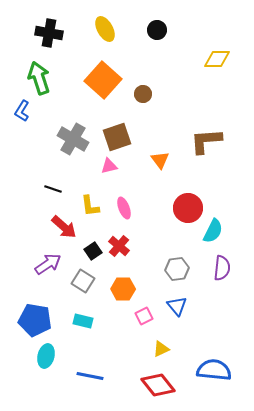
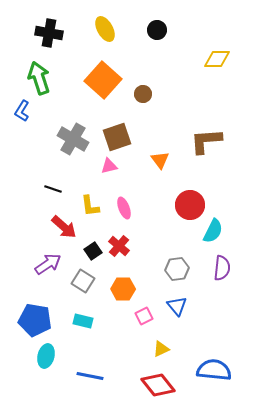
red circle: moved 2 px right, 3 px up
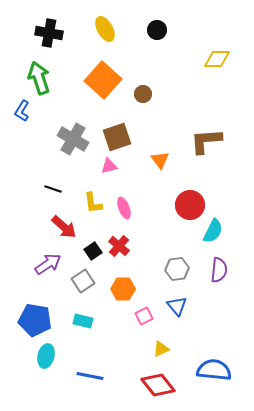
yellow L-shape: moved 3 px right, 3 px up
purple semicircle: moved 3 px left, 2 px down
gray square: rotated 25 degrees clockwise
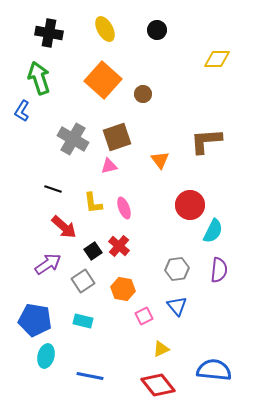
orange hexagon: rotated 10 degrees clockwise
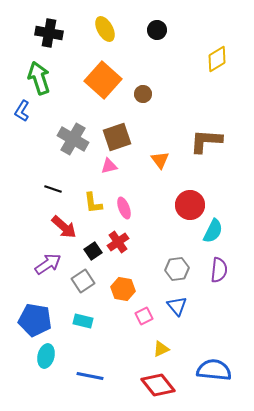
yellow diamond: rotated 32 degrees counterclockwise
brown L-shape: rotated 8 degrees clockwise
red cross: moved 1 px left, 4 px up; rotated 15 degrees clockwise
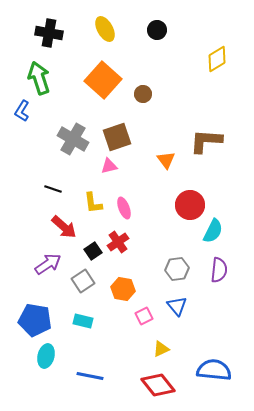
orange triangle: moved 6 px right
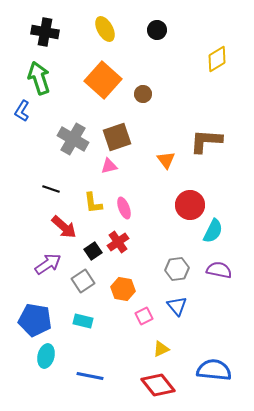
black cross: moved 4 px left, 1 px up
black line: moved 2 px left
purple semicircle: rotated 85 degrees counterclockwise
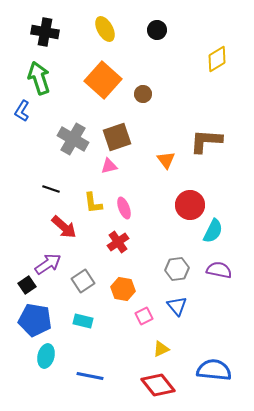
black square: moved 66 px left, 34 px down
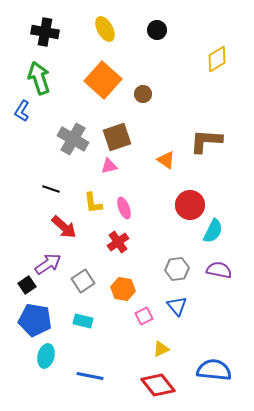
orange triangle: rotated 18 degrees counterclockwise
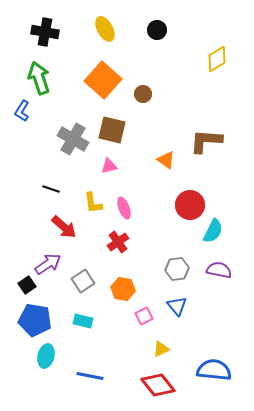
brown square: moved 5 px left, 7 px up; rotated 32 degrees clockwise
